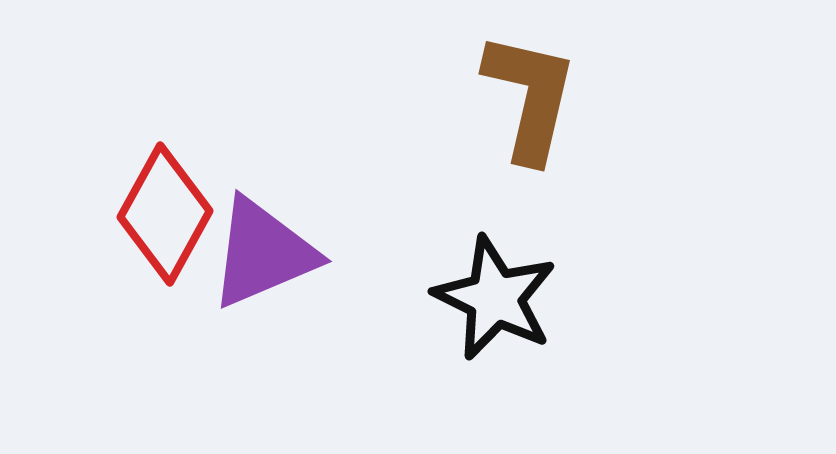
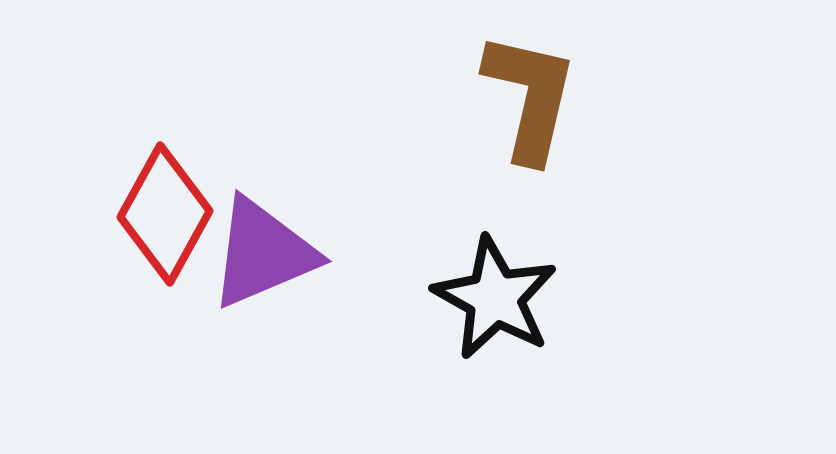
black star: rotated 3 degrees clockwise
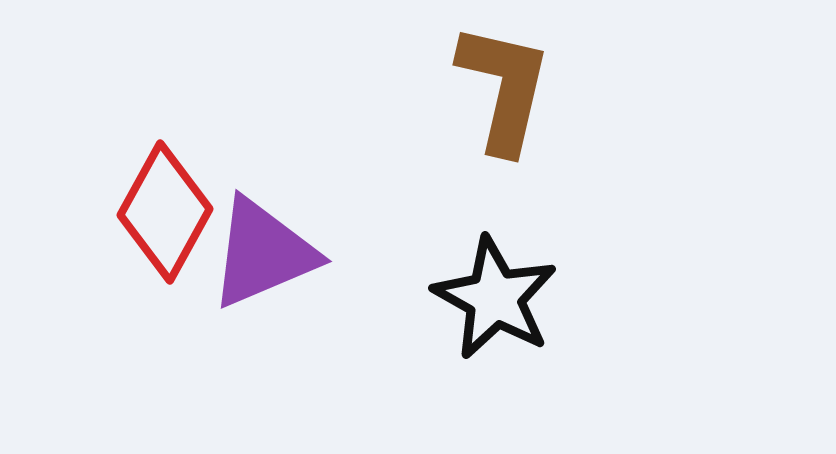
brown L-shape: moved 26 px left, 9 px up
red diamond: moved 2 px up
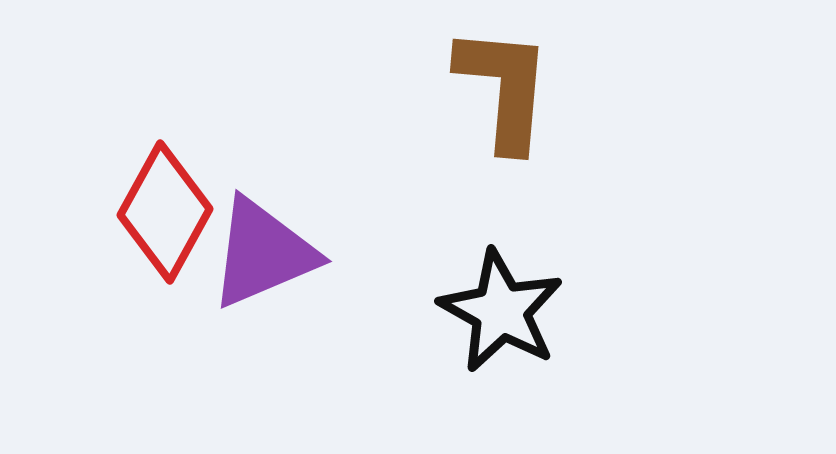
brown L-shape: rotated 8 degrees counterclockwise
black star: moved 6 px right, 13 px down
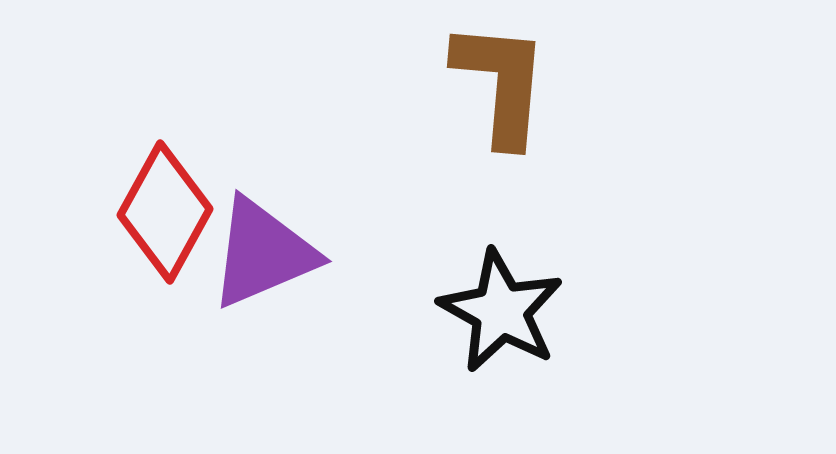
brown L-shape: moved 3 px left, 5 px up
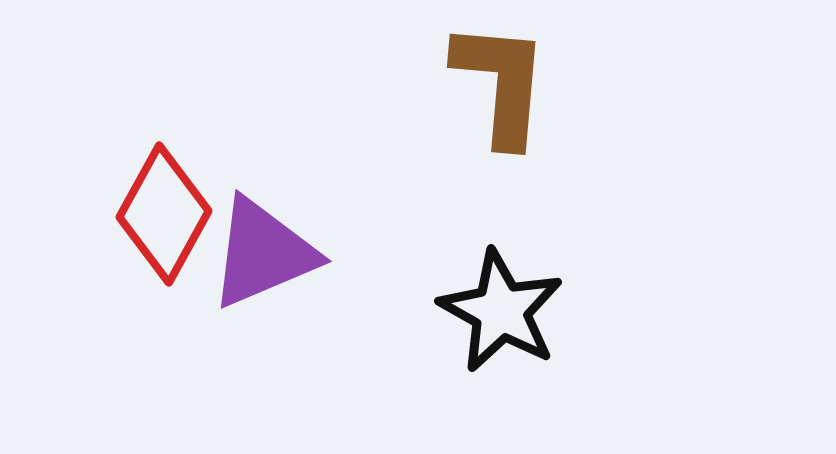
red diamond: moved 1 px left, 2 px down
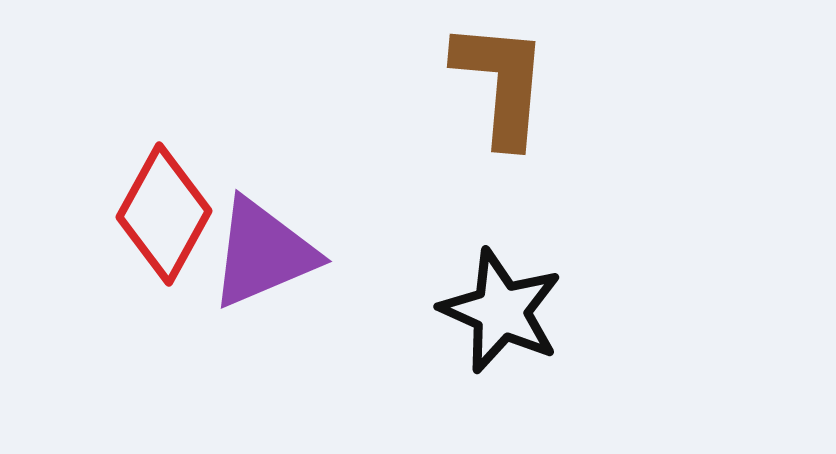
black star: rotated 5 degrees counterclockwise
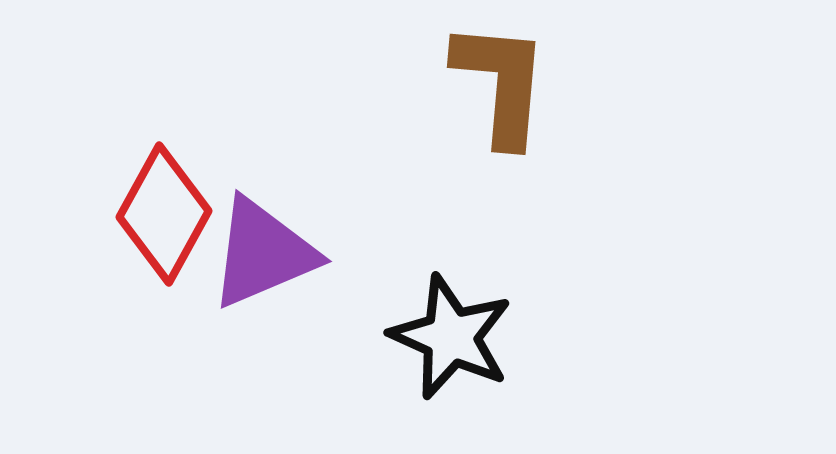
black star: moved 50 px left, 26 px down
